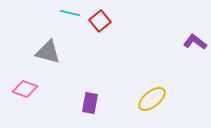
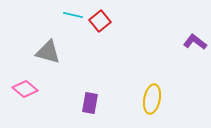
cyan line: moved 3 px right, 2 px down
pink diamond: rotated 20 degrees clockwise
yellow ellipse: rotated 40 degrees counterclockwise
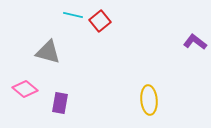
yellow ellipse: moved 3 px left, 1 px down; rotated 16 degrees counterclockwise
purple rectangle: moved 30 px left
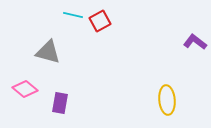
red square: rotated 10 degrees clockwise
yellow ellipse: moved 18 px right
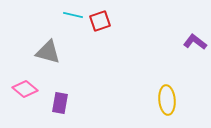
red square: rotated 10 degrees clockwise
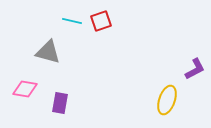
cyan line: moved 1 px left, 6 px down
red square: moved 1 px right
purple L-shape: moved 27 px down; rotated 115 degrees clockwise
pink diamond: rotated 30 degrees counterclockwise
yellow ellipse: rotated 24 degrees clockwise
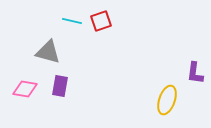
purple L-shape: moved 4 px down; rotated 125 degrees clockwise
purple rectangle: moved 17 px up
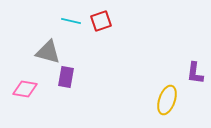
cyan line: moved 1 px left
purple rectangle: moved 6 px right, 9 px up
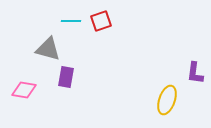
cyan line: rotated 12 degrees counterclockwise
gray triangle: moved 3 px up
pink diamond: moved 1 px left, 1 px down
